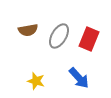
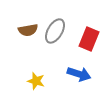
gray ellipse: moved 4 px left, 5 px up
blue arrow: moved 4 px up; rotated 30 degrees counterclockwise
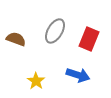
brown semicircle: moved 12 px left, 9 px down; rotated 150 degrees counterclockwise
blue arrow: moved 1 px left, 1 px down
yellow star: rotated 18 degrees clockwise
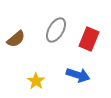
gray ellipse: moved 1 px right, 1 px up
brown semicircle: rotated 120 degrees clockwise
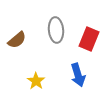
gray ellipse: rotated 35 degrees counterclockwise
brown semicircle: moved 1 px right, 1 px down
blue arrow: rotated 55 degrees clockwise
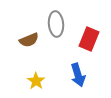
gray ellipse: moved 6 px up
brown semicircle: moved 12 px right; rotated 18 degrees clockwise
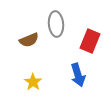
red rectangle: moved 1 px right, 2 px down
yellow star: moved 3 px left, 1 px down
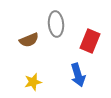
yellow star: rotated 24 degrees clockwise
